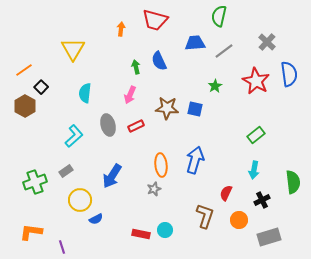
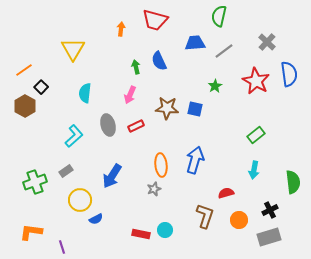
red semicircle at (226, 193): rotated 49 degrees clockwise
black cross at (262, 200): moved 8 px right, 10 px down
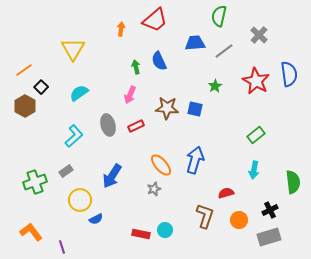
red trapezoid at (155, 20): rotated 56 degrees counterclockwise
gray cross at (267, 42): moved 8 px left, 7 px up
cyan semicircle at (85, 93): moved 6 px left; rotated 48 degrees clockwise
orange ellipse at (161, 165): rotated 35 degrees counterclockwise
orange L-shape at (31, 232): rotated 45 degrees clockwise
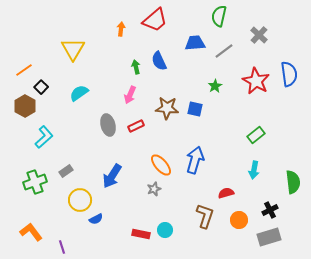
cyan L-shape at (74, 136): moved 30 px left, 1 px down
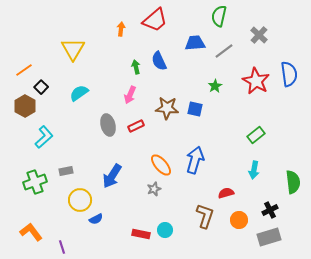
gray rectangle at (66, 171): rotated 24 degrees clockwise
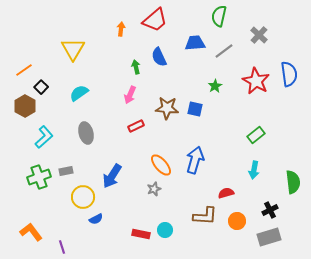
blue semicircle at (159, 61): moved 4 px up
gray ellipse at (108, 125): moved 22 px left, 8 px down
green cross at (35, 182): moved 4 px right, 5 px up
yellow circle at (80, 200): moved 3 px right, 3 px up
brown L-shape at (205, 216): rotated 75 degrees clockwise
orange circle at (239, 220): moved 2 px left, 1 px down
